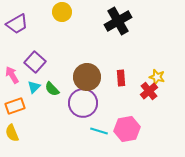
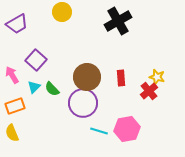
purple square: moved 1 px right, 2 px up
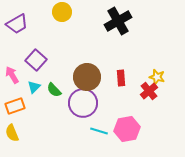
green semicircle: moved 2 px right, 1 px down
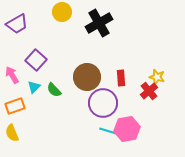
black cross: moved 19 px left, 2 px down
purple circle: moved 20 px right
cyan line: moved 9 px right
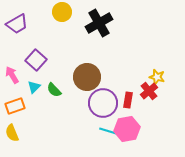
red rectangle: moved 7 px right, 22 px down; rotated 14 degrees clockwise
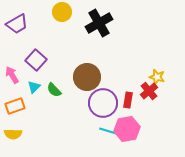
yellow semicircle: moved 1 px right, 1 px down; rotated 66 degrees counterclockwise
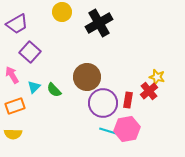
purple square: moved 6 px left, 8 px up
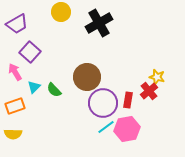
yellow circle: moved 1 px left
pink arrow: moved 3 px right, 3 px up
cyan line: moved 2 px left, 4 px up; rotated 54 degrees counterclockwise
